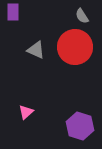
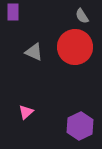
gray triangle: moved 2 px left, 2 px down
purple hexagon: rotated 16 degrees clockwise
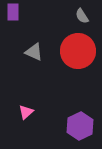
red circle: moved 3 px right, 4 px down
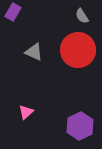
purple rectangle: rotated 30 degrees clockwise
red circle: moved 1 px up
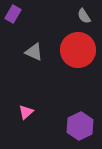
purple rectangle: moved 2 px down
gray semicircle: moved 2 px right
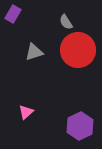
gray semicircle: moved 18 px left, 6 px down
gray triangle: rotated 42 degrees counterclockwise
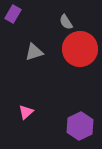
red circle: moved 2 px right, 1 px up
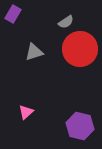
gray semicircle: rotated 91 degrees counterclockwise
purple hexagon: rotated 20 degrees counterclockwise
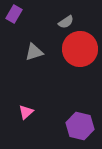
purple rectangle: moved 1 px right
